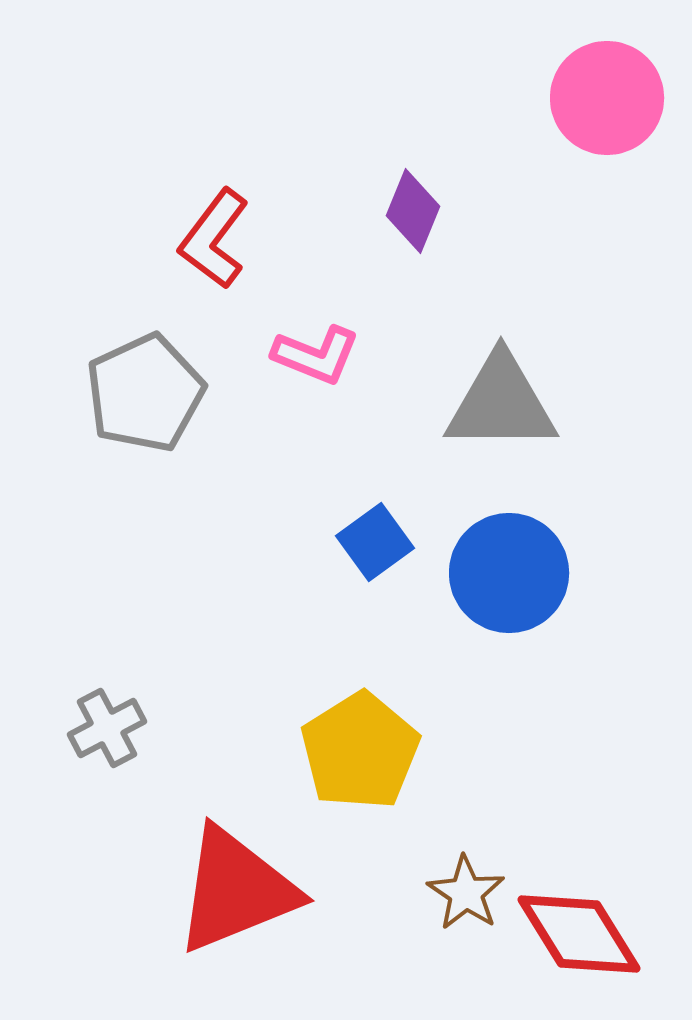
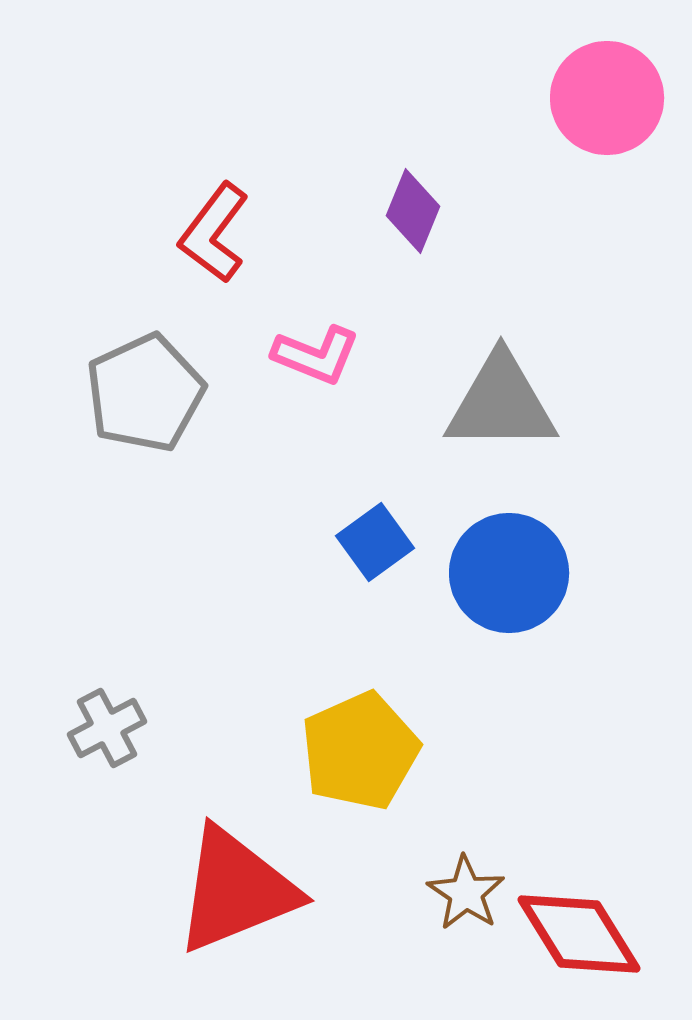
red L-shape: moved 6 px up
yellow pentagon: rotated 8 degrees clockwise
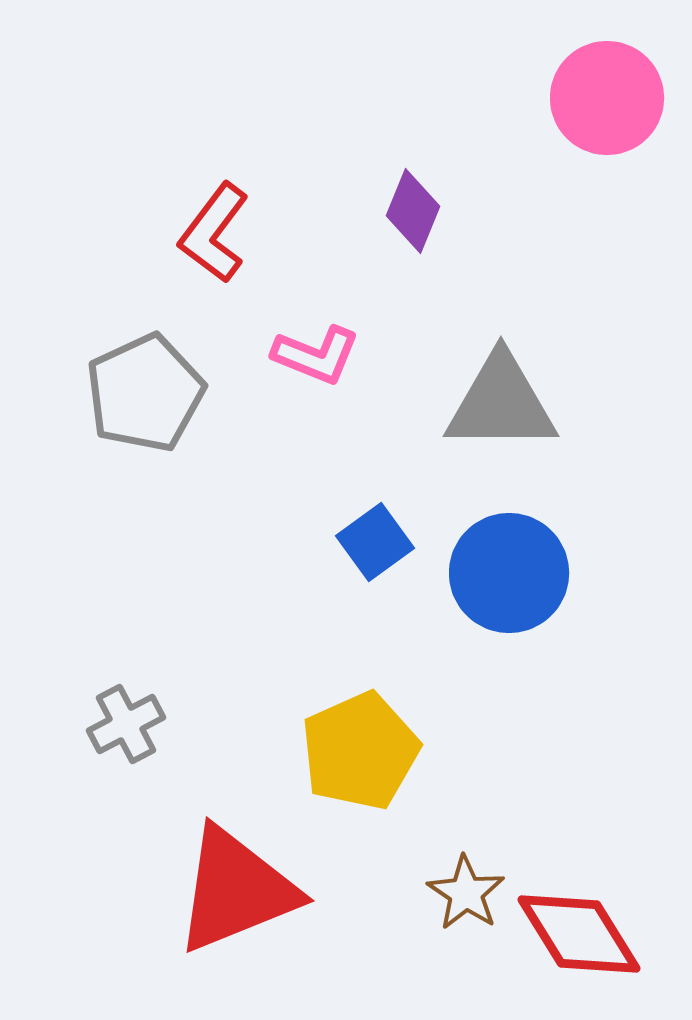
gray cross: moved 19 px right, 4 px up
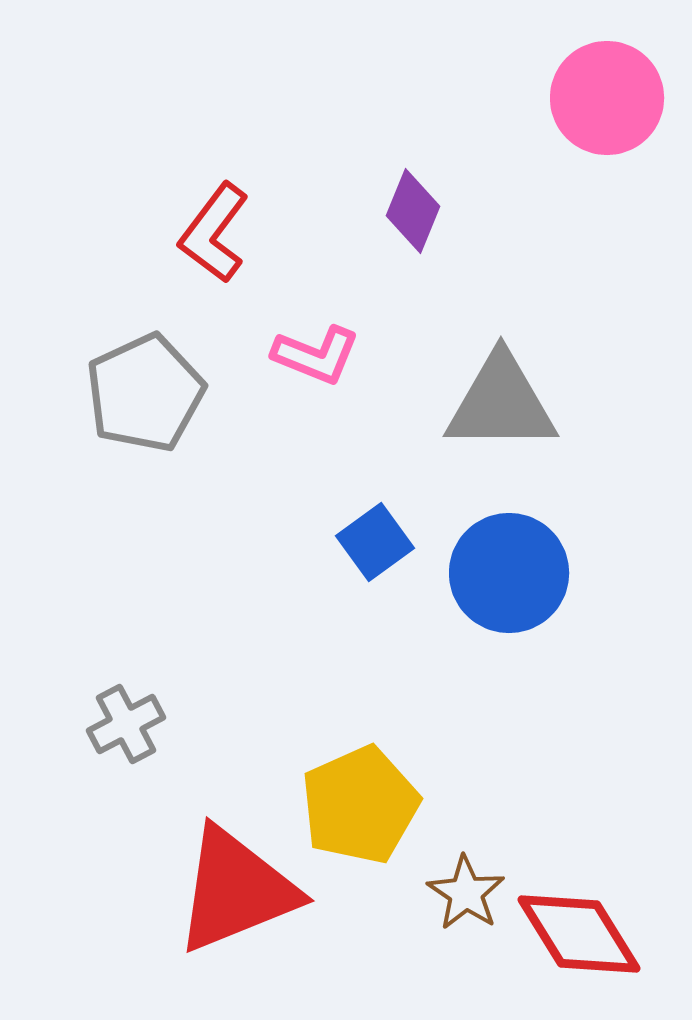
yellow pentagon: moved 54 px down
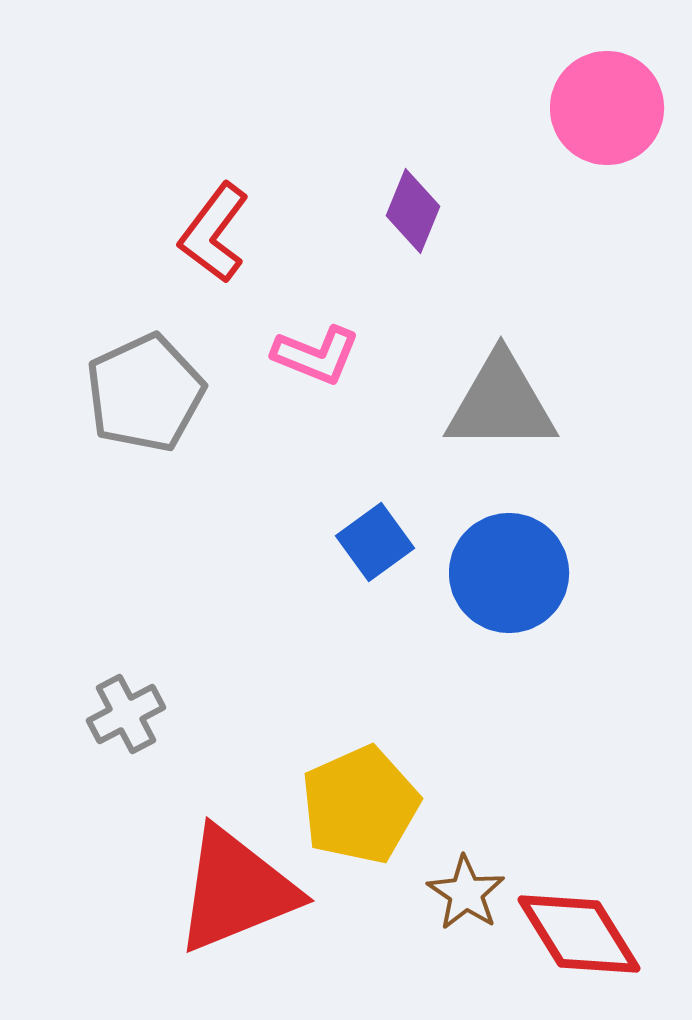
pink circle: moved 10 px down
gray cross: moved 10 px up
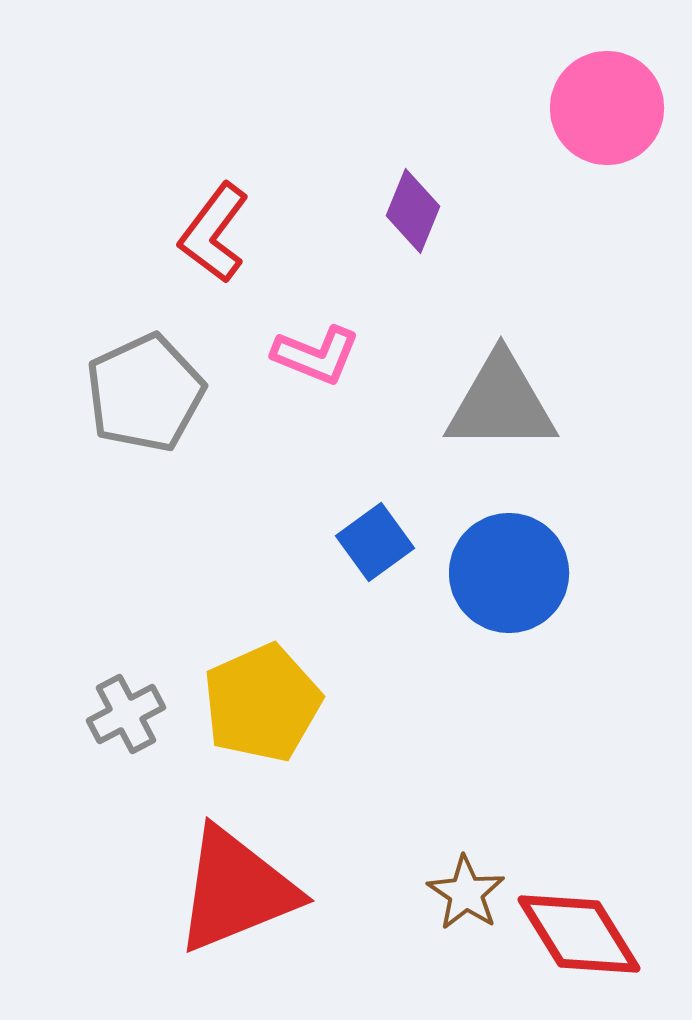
yellow pentagon: moved 98 px left, 102 px up
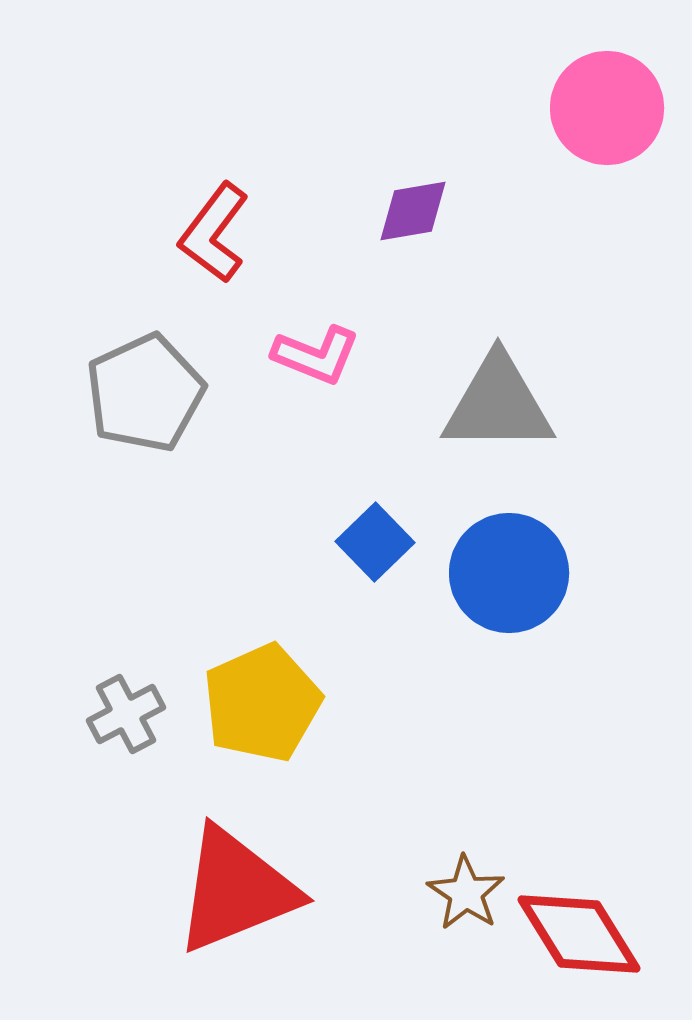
purple diamond: rotated 58 degrees clockwise
gray triangle: moved 3 px left, 1 px down
blue square: rotated 8 degrees counterclockwise
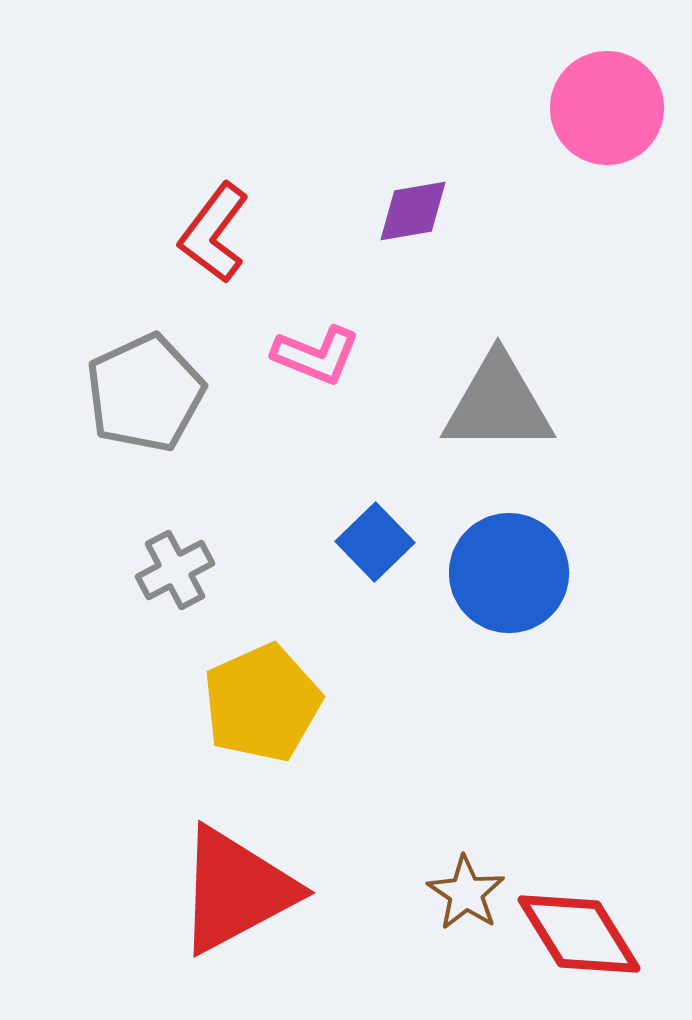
gray cross: moved 49 px right, 144 px up
red triangle: rotated 6 degrees counterclockwise
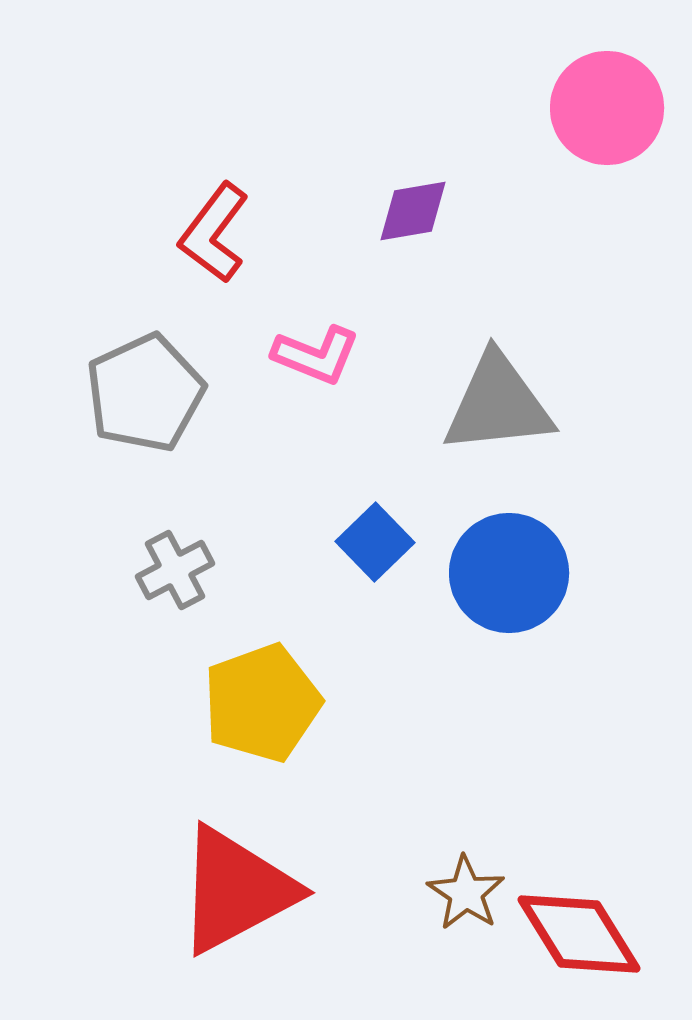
gray triangle: rotated 6 degrees counterclockwise
yellow pentagon: rotated 4 degrees clockwise
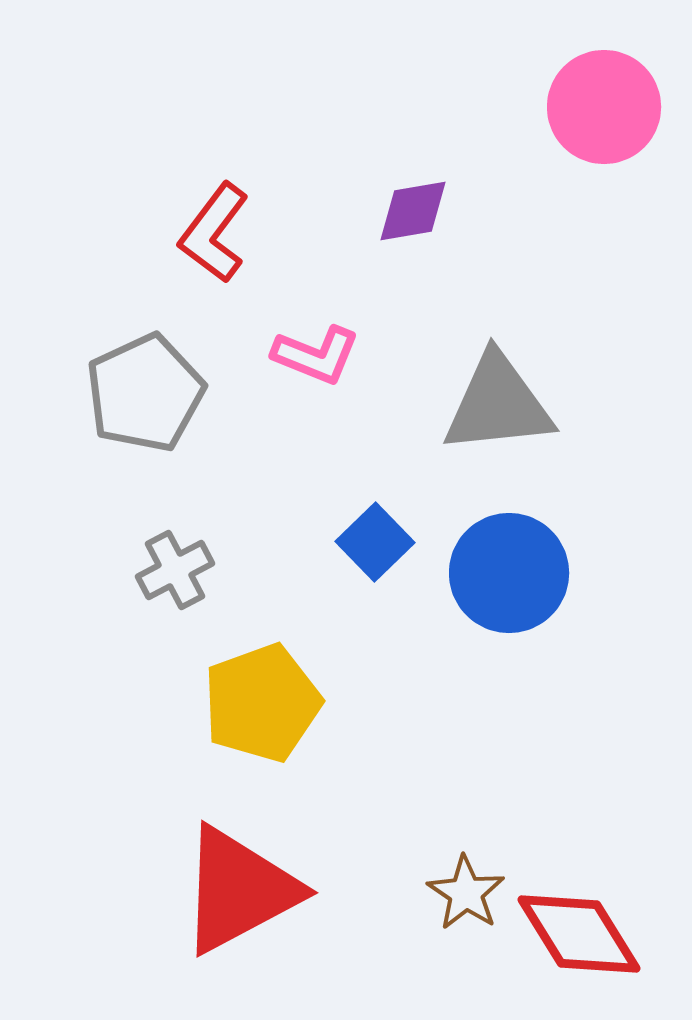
pink circle: moved 3 px left, 1 px up
red triangle: moved 3 px right
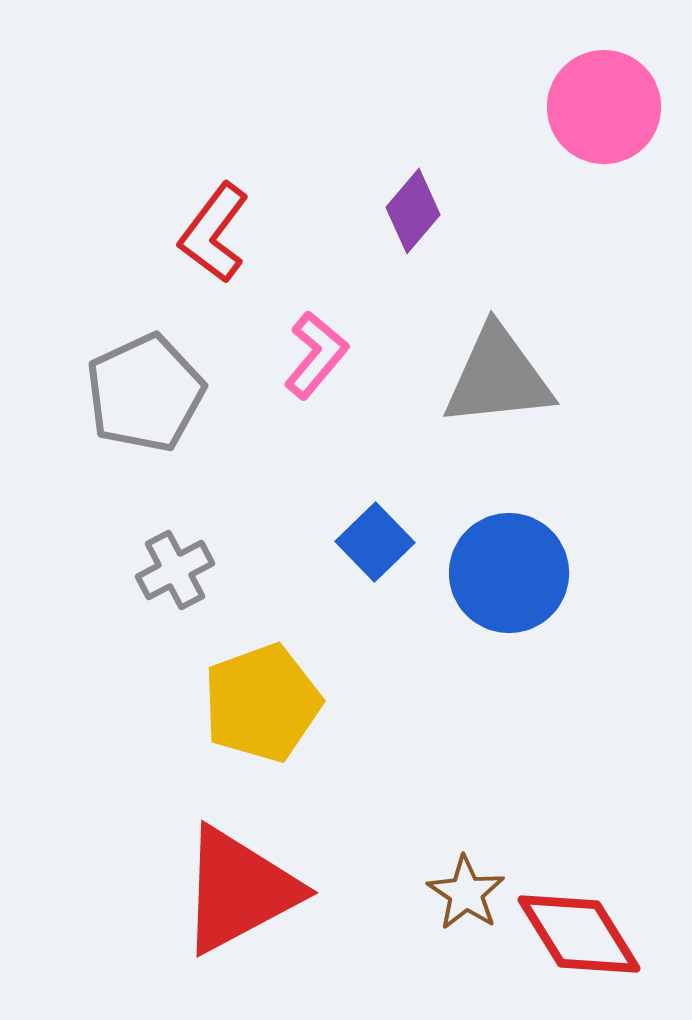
purple diamond: rotated 40 degrees counterclockwise
pink L-shape: rotated 72 degrees counterclockwise
gray triangle: moved 27 px up
